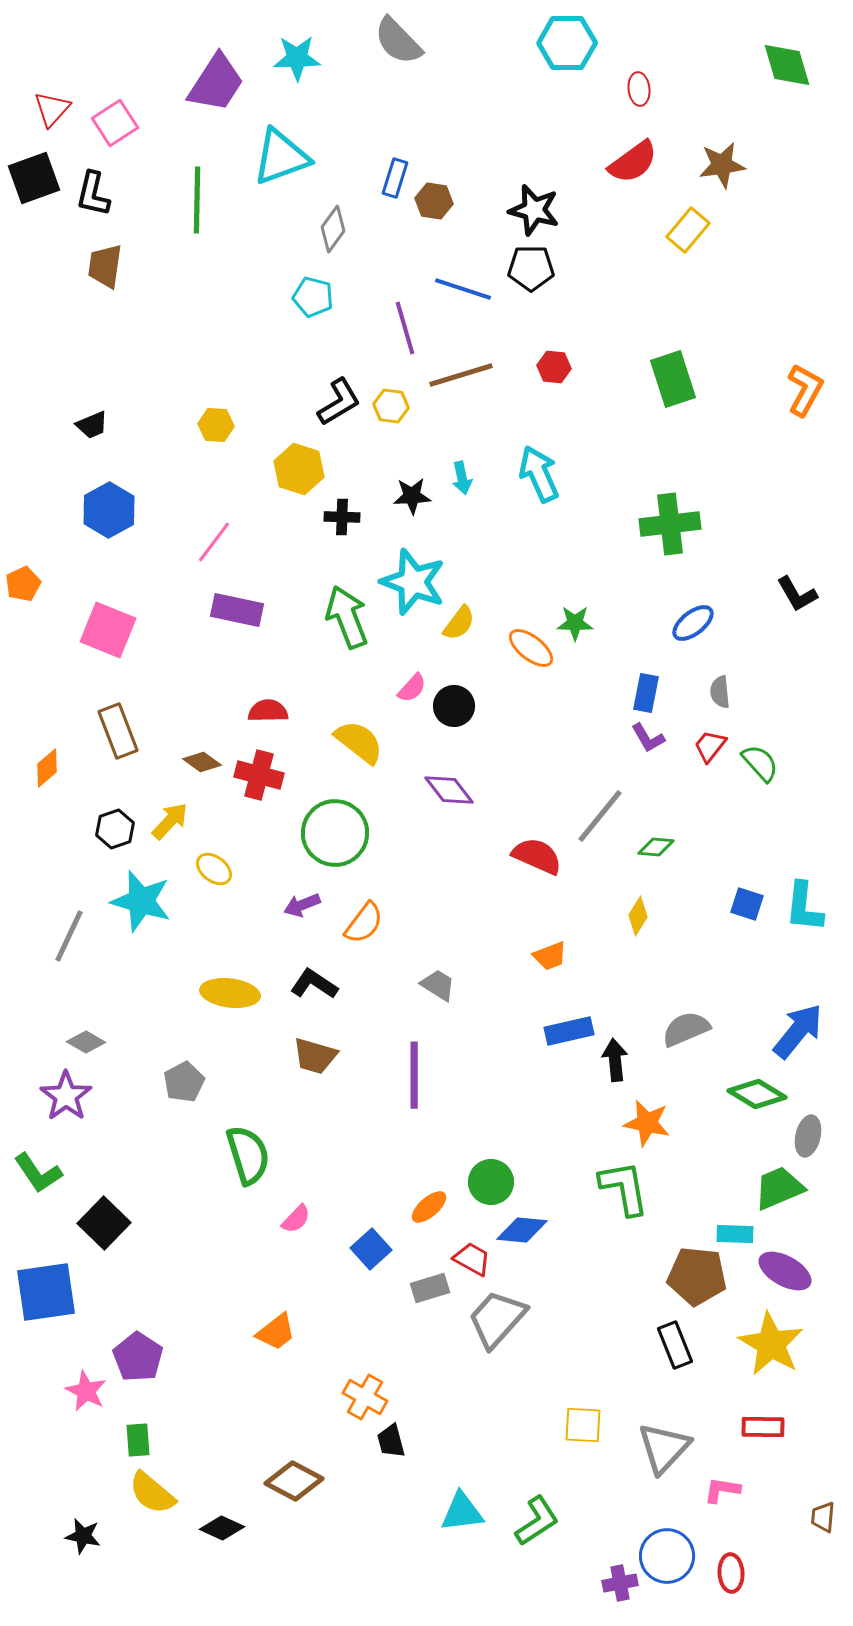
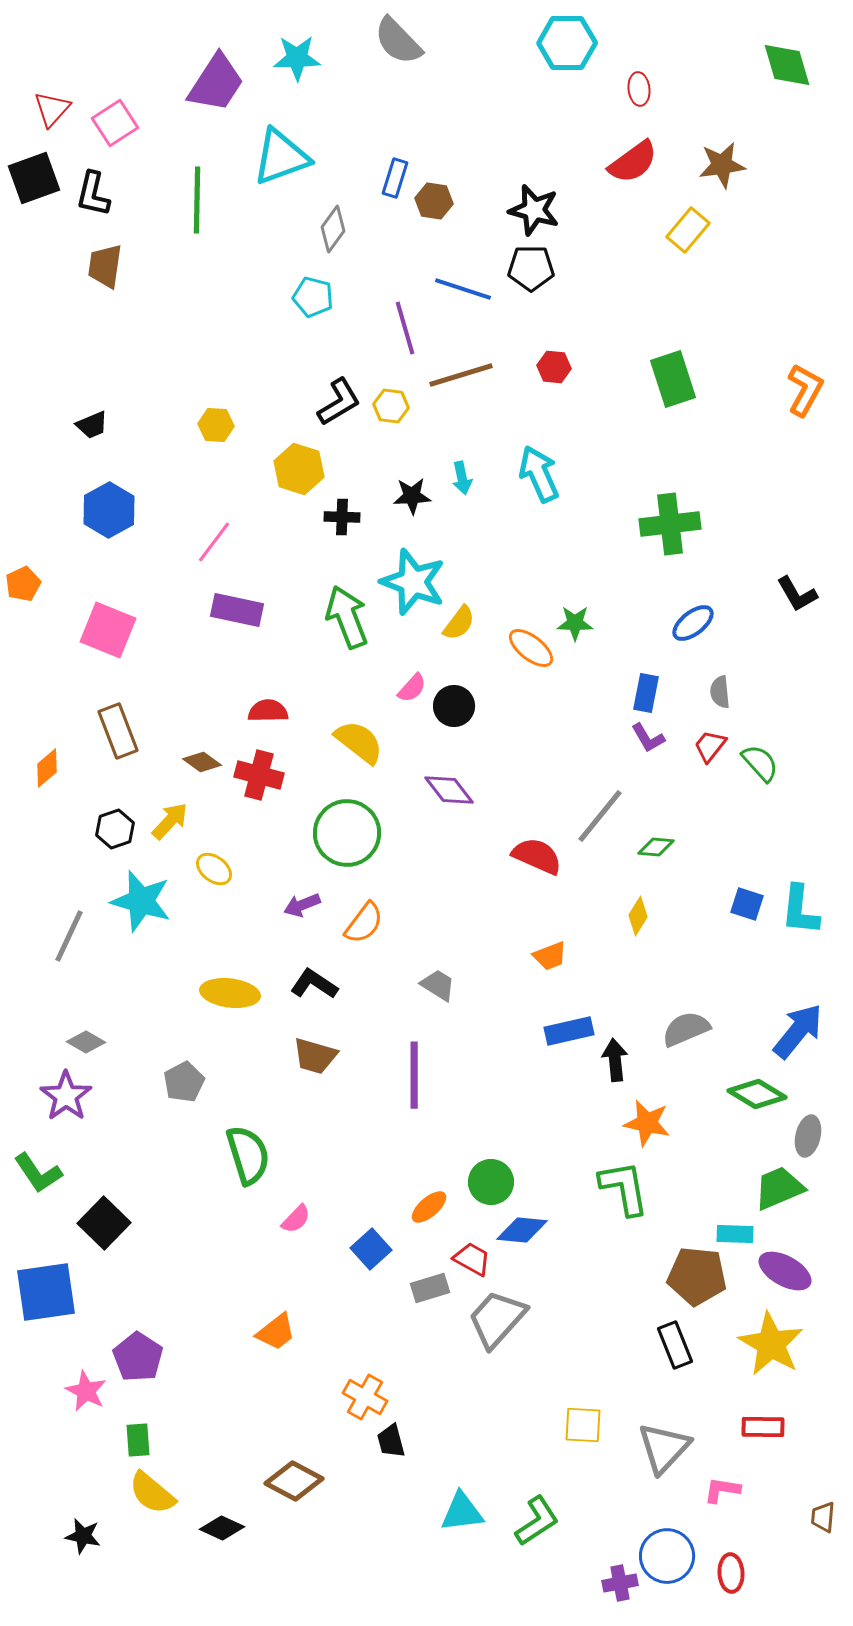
green circle at (335, 833): moved 12 px right
cyan L-shape at (804, 907): moved 4 px left, 3 px down
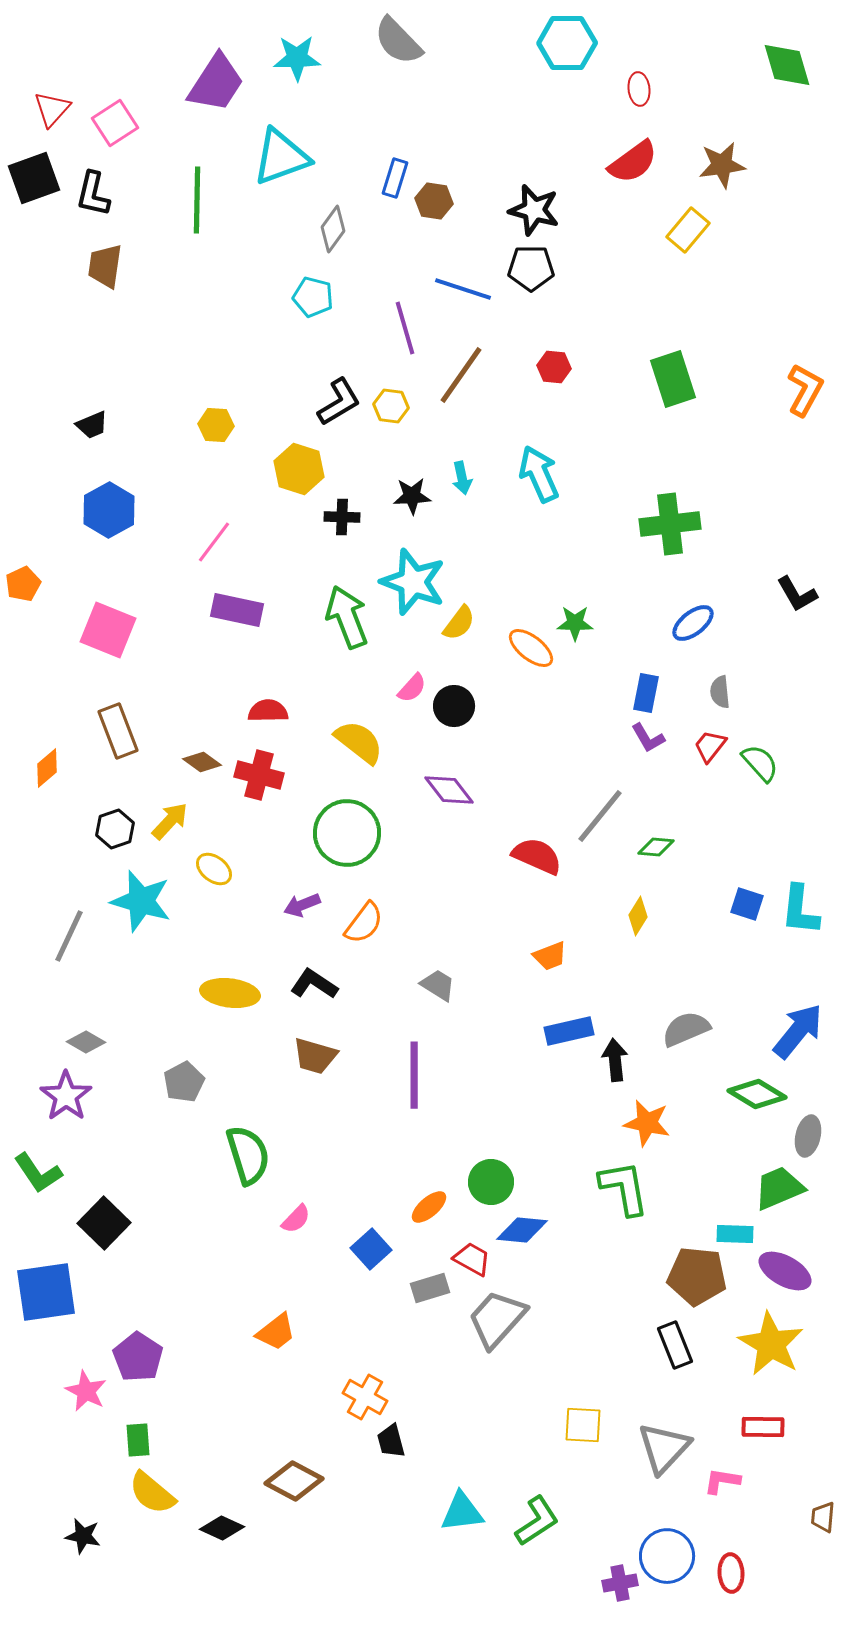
brown line at (461, 375): rotated 38 degrees counterclockwise
pink L-shape at (722, 1490): moved 9 px up
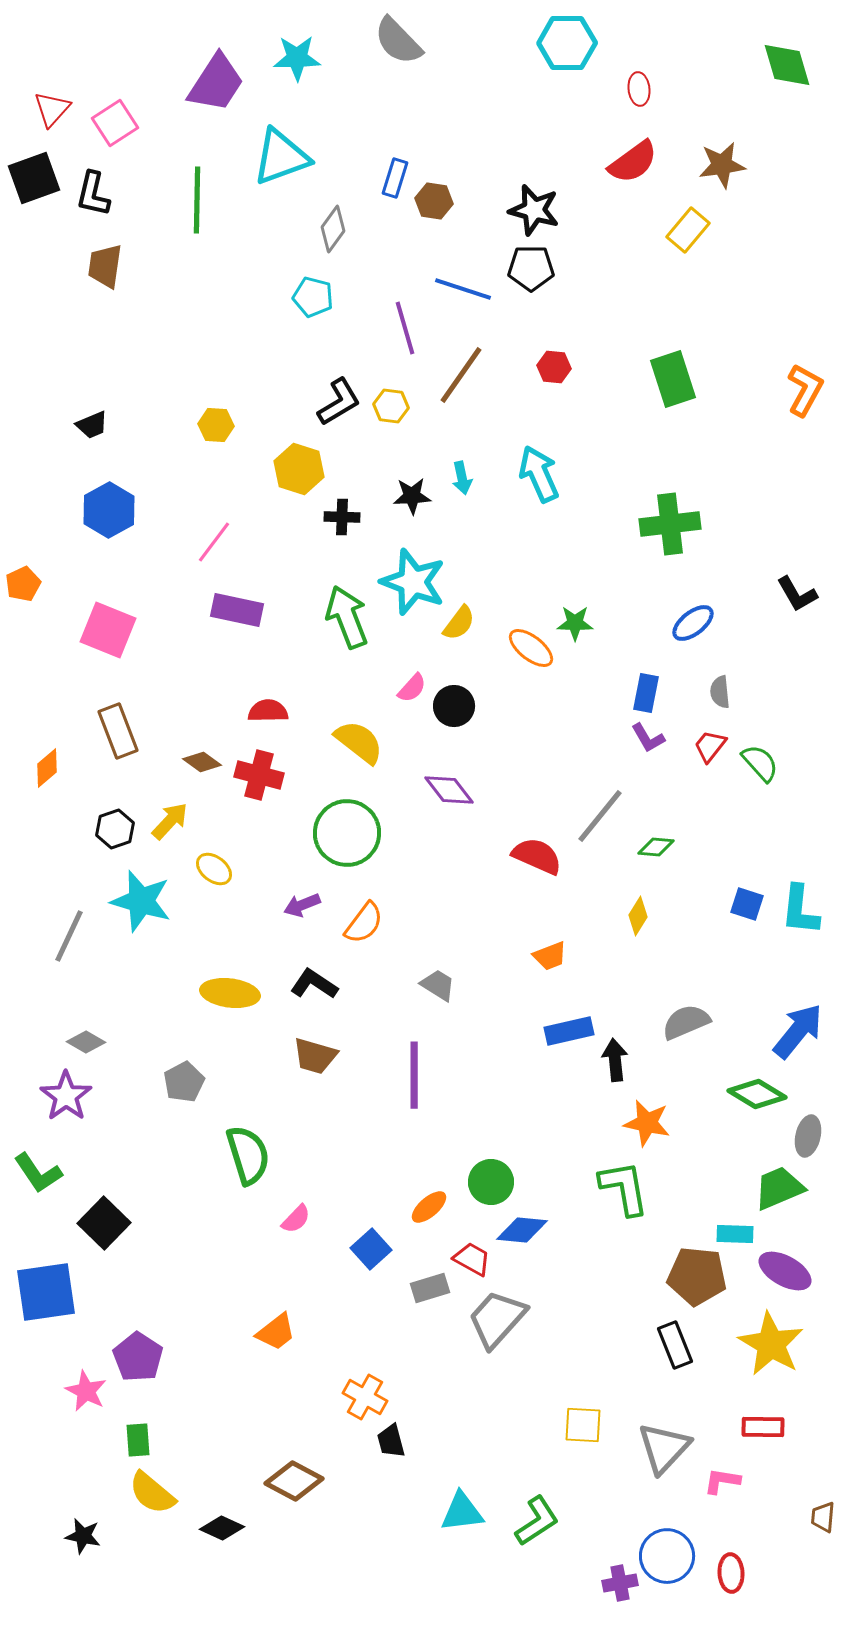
gray semicircle at (686, 1029): moved 7 px up
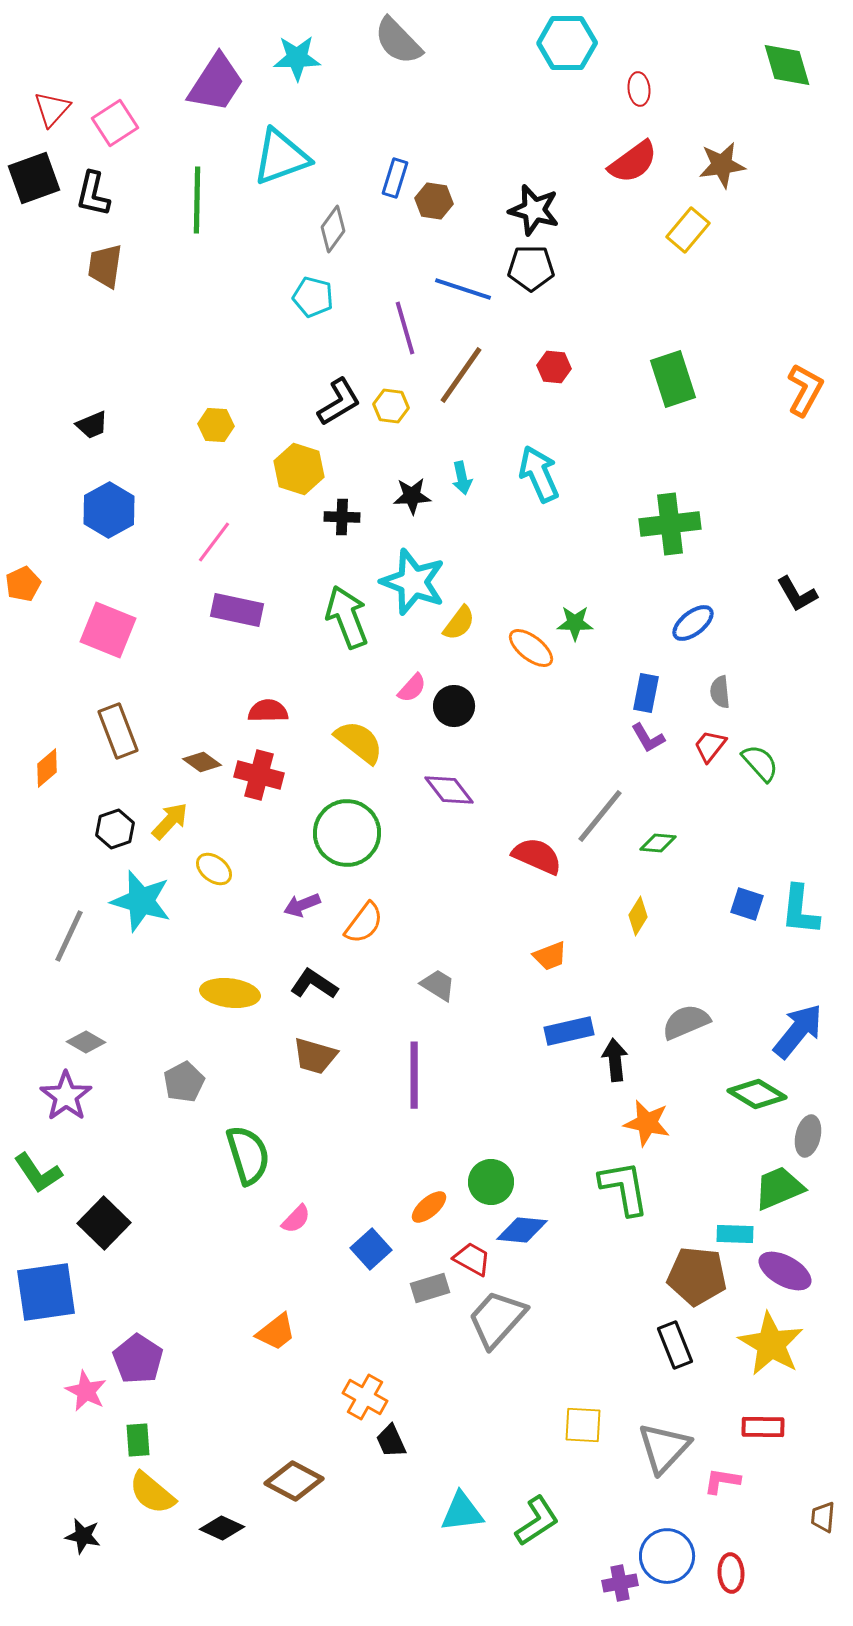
green diamond at (656, 847): moved 2 px right, 4 px up
purple pentagon at (138, 1357): moved 2 px down
black trapezoid at (391, 1441): rotated 9 degrees counterclockwise
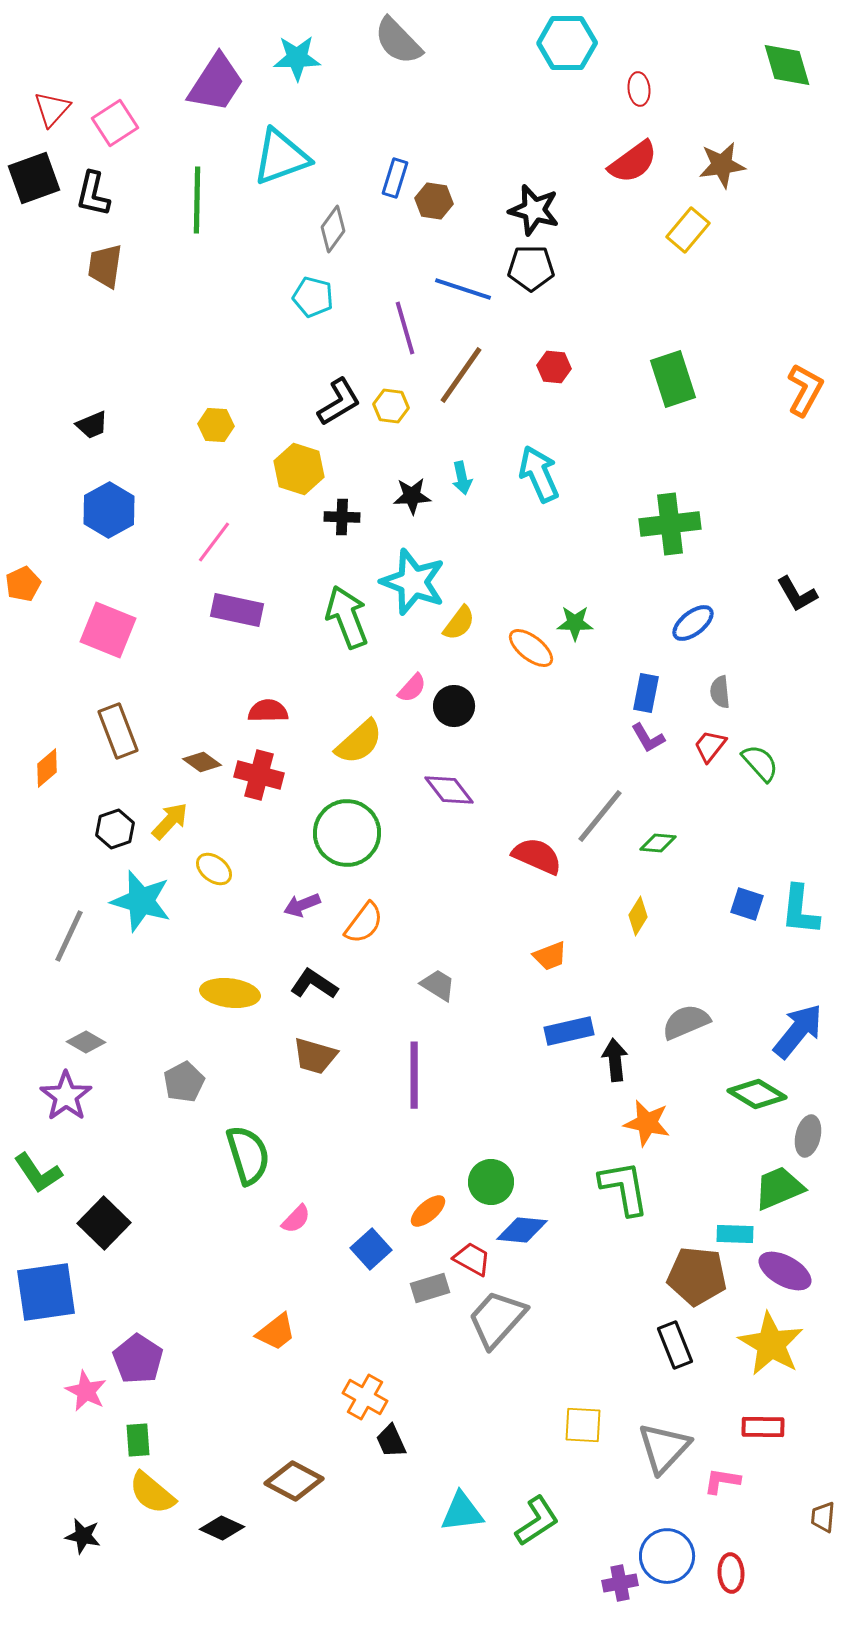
yellow semicircle at (359, 742): rotated 100 degrees clockwise
orange ellipse at (429, 1207): moved 1 px left, 4 px down
